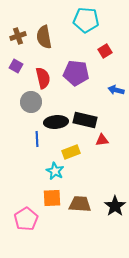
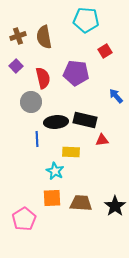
purple square: rotated 16 degrees clockwise
blue arrow: moved 6 px down; rotated 35 degrees clockwise
yellow rectangle: rotated 24 degrees clockwise
brown trapezoid: moved 1 px right, 1 px up
pink pentagon: moved 2 px left
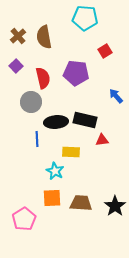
cyan pentagon: moved 1 px left, 2 px up
brown cross: rotated 21 degrees counterclockwise
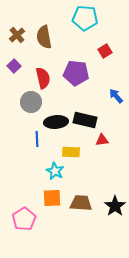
brown cross: moved 1 px left, 1 px up
purple square: moved 2 px left
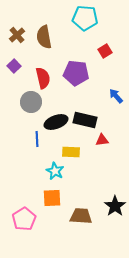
black ellipse: rotated 15 degrees counterclockwise
brown trapezoid: moved 13 px down
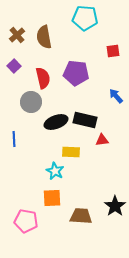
red square: moved 8 px right; rotated 24 degrees clockwise
blue line: moved 23 px left
pink pentagon: moved 2 px right, 2 px down; rotated 30 degrees counterclockwise
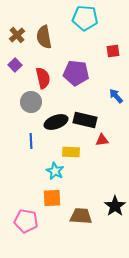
purple square: moved 1 px right, 1 px up
blue line: moved 17 px right, 2 px down
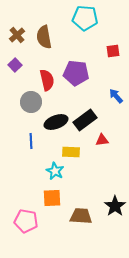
red semicircle: moved 4 px right, 2 px down
black rectangle: rotated 50 degrees counterclockwise
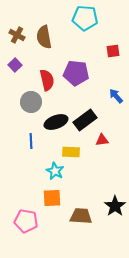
brown cross: rotated 21 degrees counterclockwise
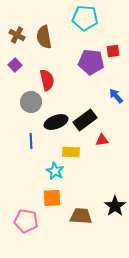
purple pentagon: moved 15 px right, 11 px up
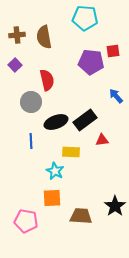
brown cross: rotated 35 degrees counterclockwise
